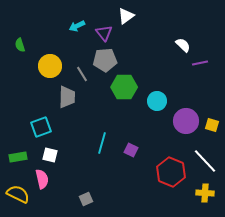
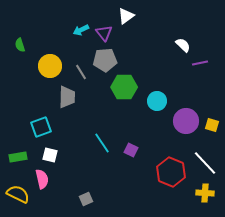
cyan arrow: moved 4 px right, 4 px down
gray line: moved 1 px left, 2 px up
cyan line: rotated 50 degrees counterclockwise
white line: moved 2 px down
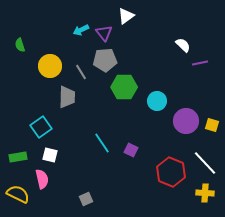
cyan square: rotated 15 degrees counterclockwise
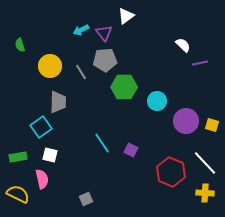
gray trapezoid: moved 9 px left, 5 px down
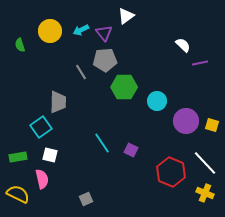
yellow circle: moved 35 px up
yellow cross: rotated 18 degrees clockwise
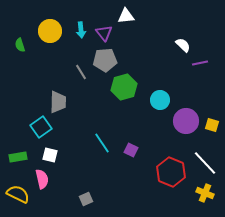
white triangle: rotated 30 degrees clockwise
cyan arrow: rotated 70 degrees counterclockwise
green hexagon: rotated 15 degrees counterclockwise
cyan circle: moved 3 px right, 1 px up
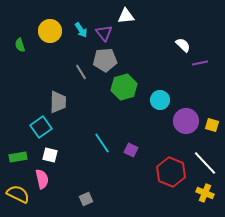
cyan arrow: rotated 28 degrees counterclockwise
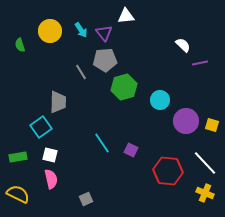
red hexagon: moved 3 px left, 1 px up; rotated 16 degrees counterclockwise
pink semicircle: moved 9 px right
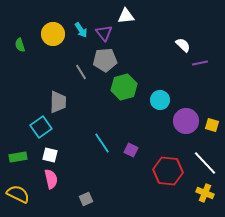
yellow circle: moved 3 px right, 3 px down
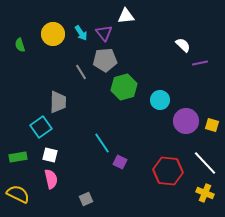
cyan arrow: moved 3 px down
purple square: moved 11 px left, 12 px down
